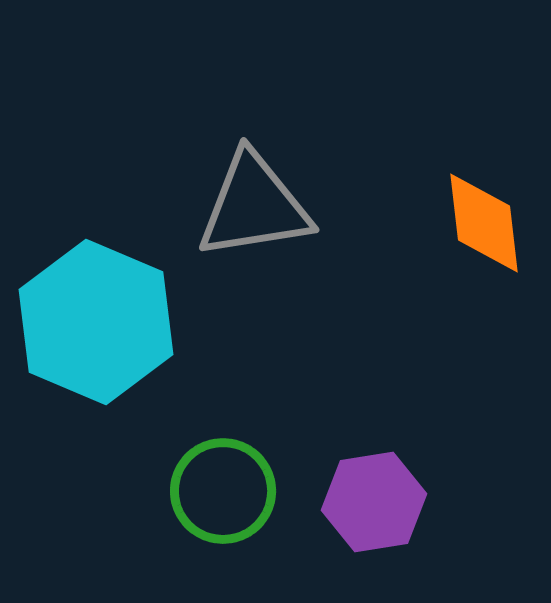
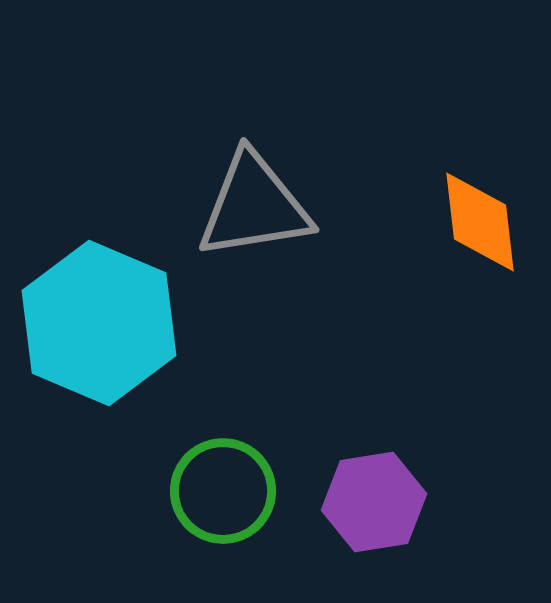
orange diamond: moved 4 px left, 1 px up
cyan hexagon: moved 3 px right, 1 px down
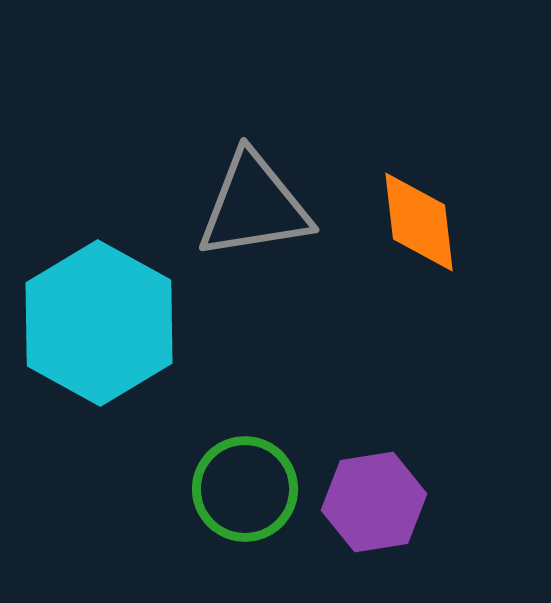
orange diamond: moved 61 px left
cyan hexagon: rotated 6 degrees clockwise
green circle: moved 22 px right, 2 px up
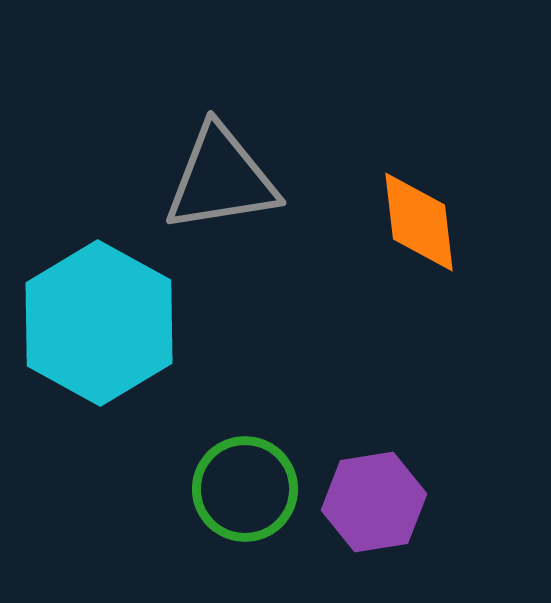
gray triangle: moved 33 px left, 27 px up
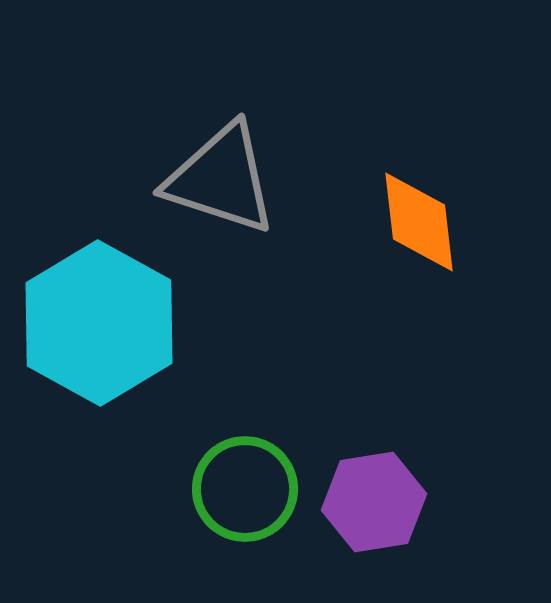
gray triangle: rotated 27 degrees clockwise
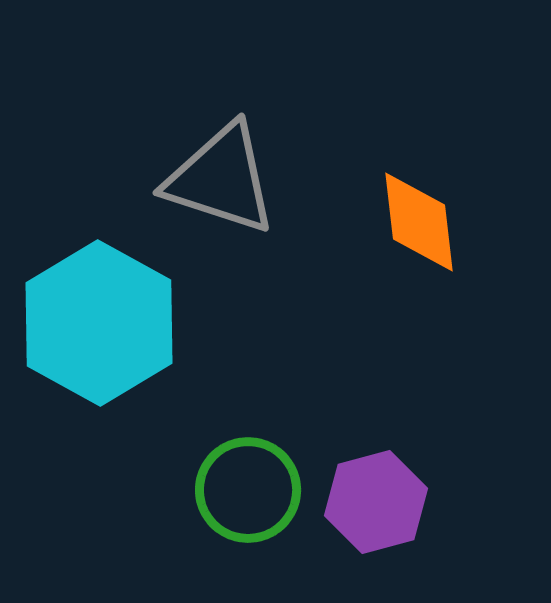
green circle: moved 3 px right, 1 px down
purple hexagon: moved 2 px right; rotated 6 degrees counterclockwise
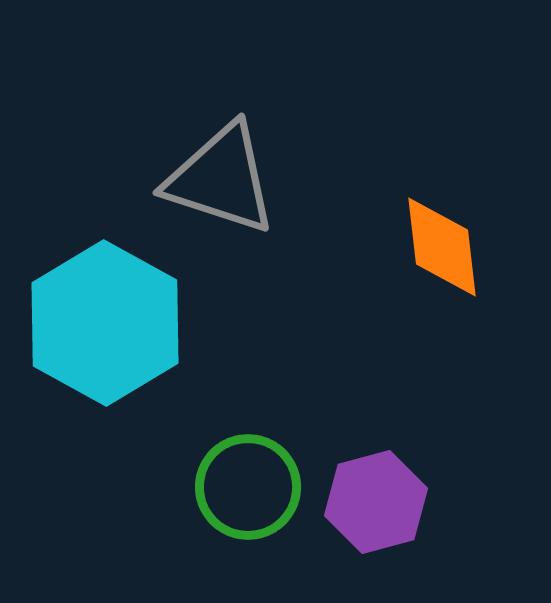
orange diamond: moved 23 px right, 25 px down
cyan hexagon: moved 6 px right
green circle: moved 3 px up
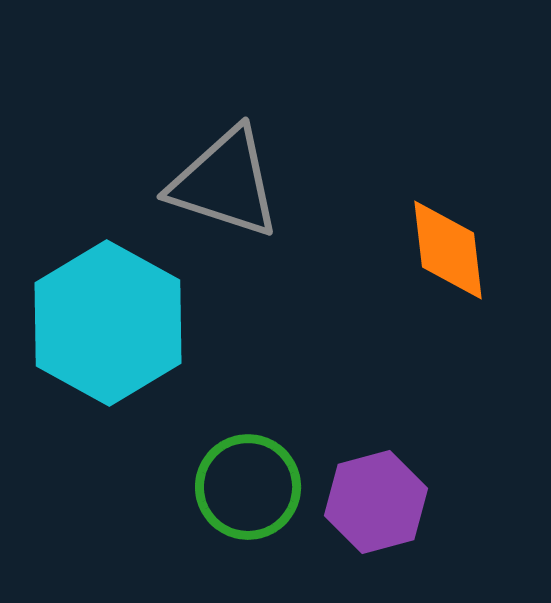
gray triangle: moved 4 px right, 4 px down
orange diamond: moved 6 px right, 3 px down
cyan hexagon: moved 3 px right
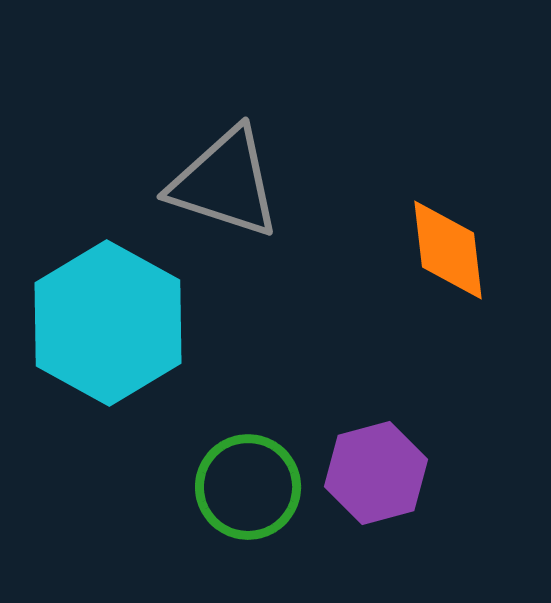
purple hexagon: moved 29 px up
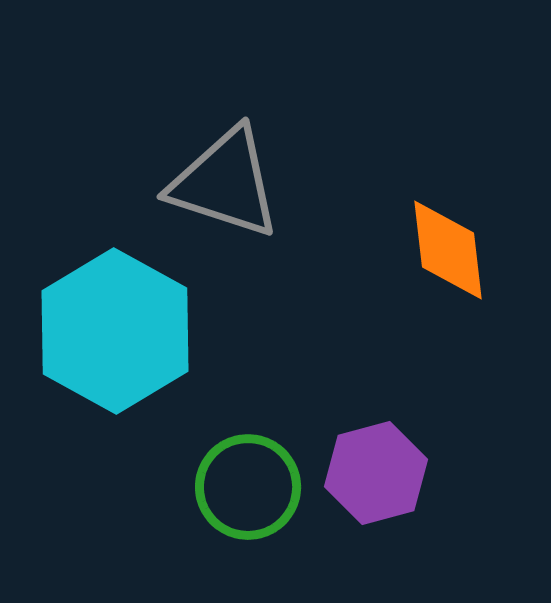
cyan hexagon: moved 7 px right, 8 px down
